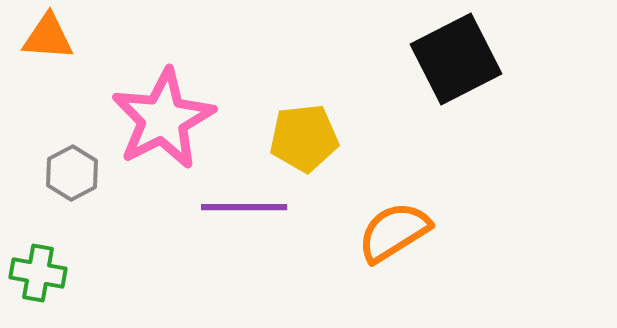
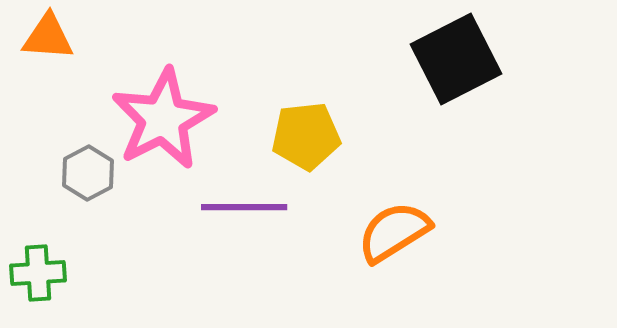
yellow pentagon: moved 2 px right, 2 px up
gray hexagon: moved 16 px right
green cross: rotated 14 degrees counterclockwise
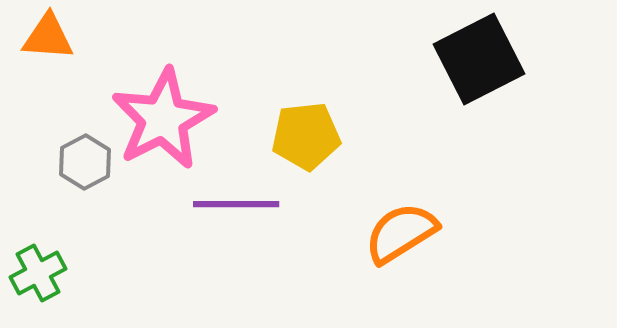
black square: moved 23 px right
gray hexagon: moved 3 px left, 11 px up
purple line: moved 8 px left, 3 px up
orange semicircle: moved 7 px right, 1 px down
green cross: rotated 24 degrees counterclockwise
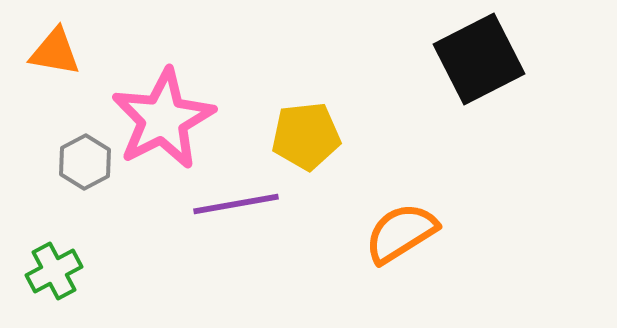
orange triangle: moved 7 px right, 15 px down; rotated 6 degrees clockwise
purple line: rotated 10 degrees counterclockwise
green cross: moved 16 px right, 2 px up
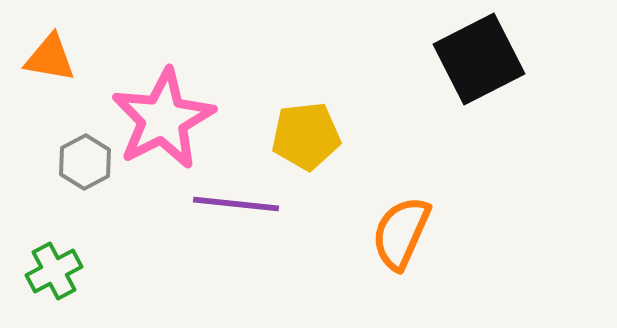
orange triangle: moved 5 px left, 6 px down
purple line: rotated 16 degrees clockwise
orange semicircle: rotated 34 degrees counterclockwise
